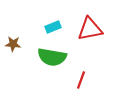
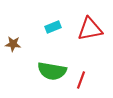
green semicircle: moved 14 px down
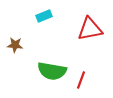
cyan rectangle: moved 9 px left, 11 px up
brown star: moved 2 px right, 1 px down
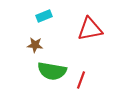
brown star: moved 20 px right
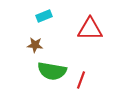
red triangle: rotated 12 degrees clockwise
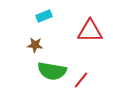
red triangle: moved 2 px down
red line: rotated 18 degrees clockwise
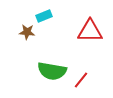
brown star: moved 8 px left, 13 px up
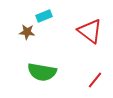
red triangle: rotated 36 degrees clockwise
green semicircle: moved 10 px left, 1 px down
red line: moved 14 px right
